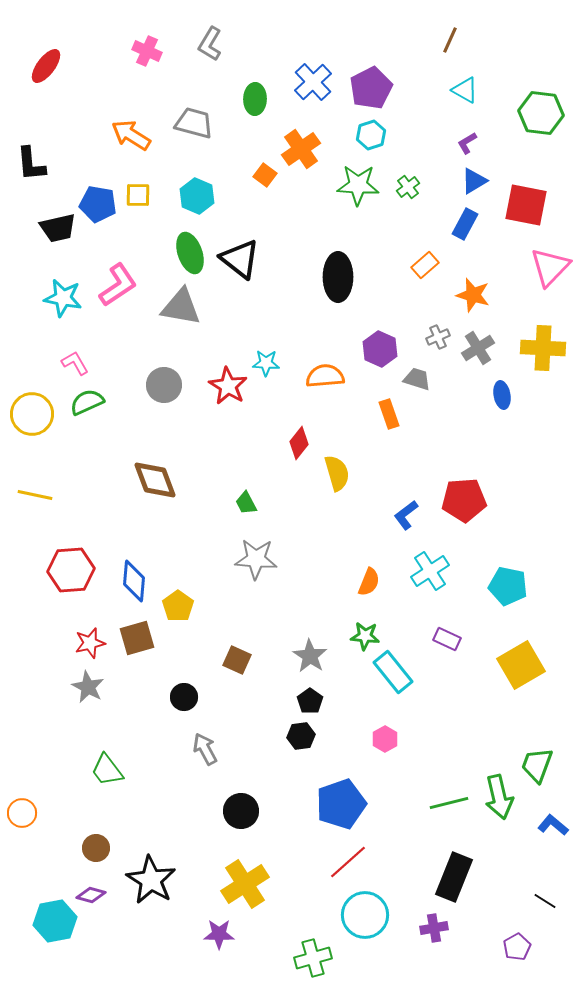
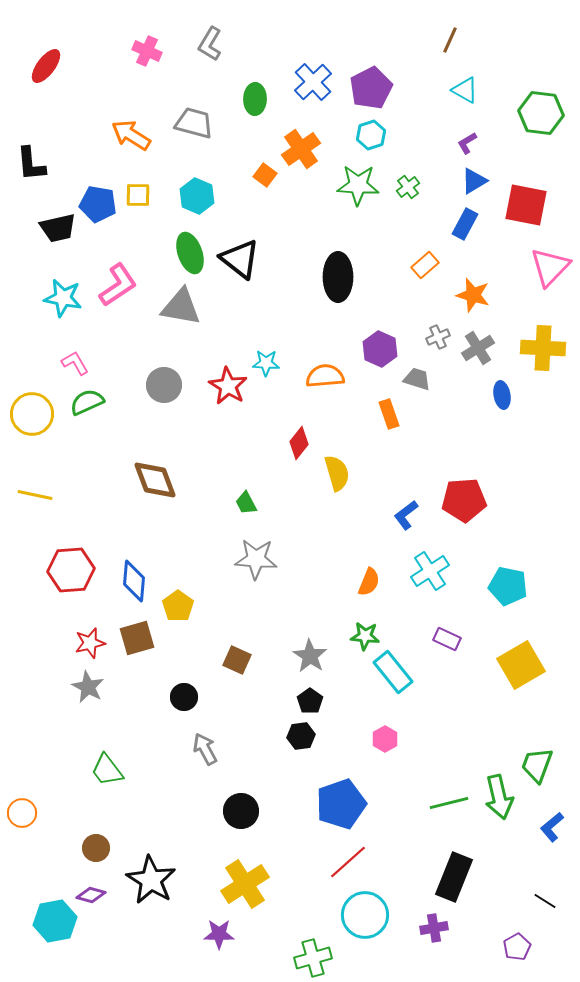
blue L-shape at (553, 825): moved 1 px left, 2 px down; rotated 80 degrees counterclockwise
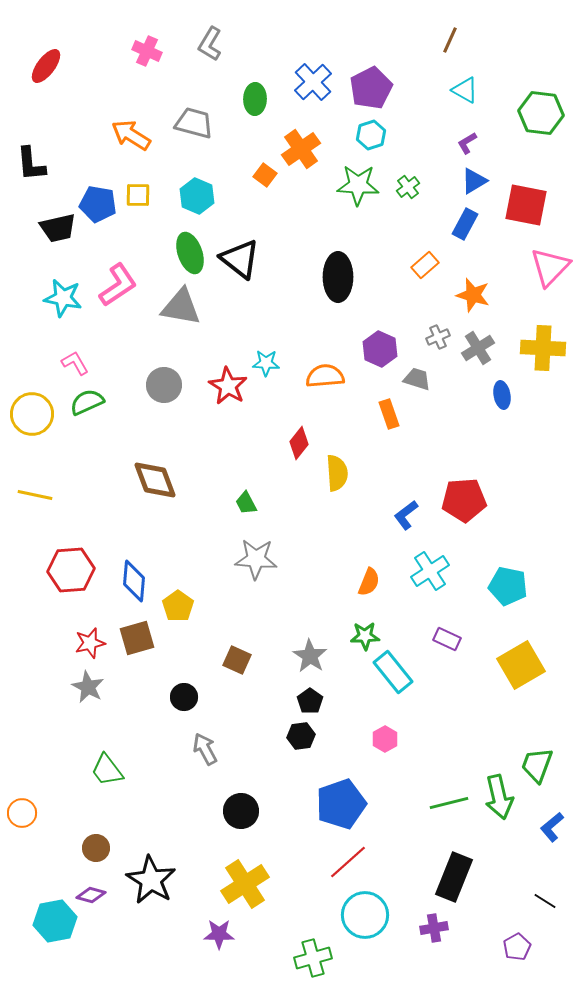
yellow semicircle at (337, 473): rotated 12 degrees clockwise
green star at (365, 636): rotated 8 degrees counterclockwise
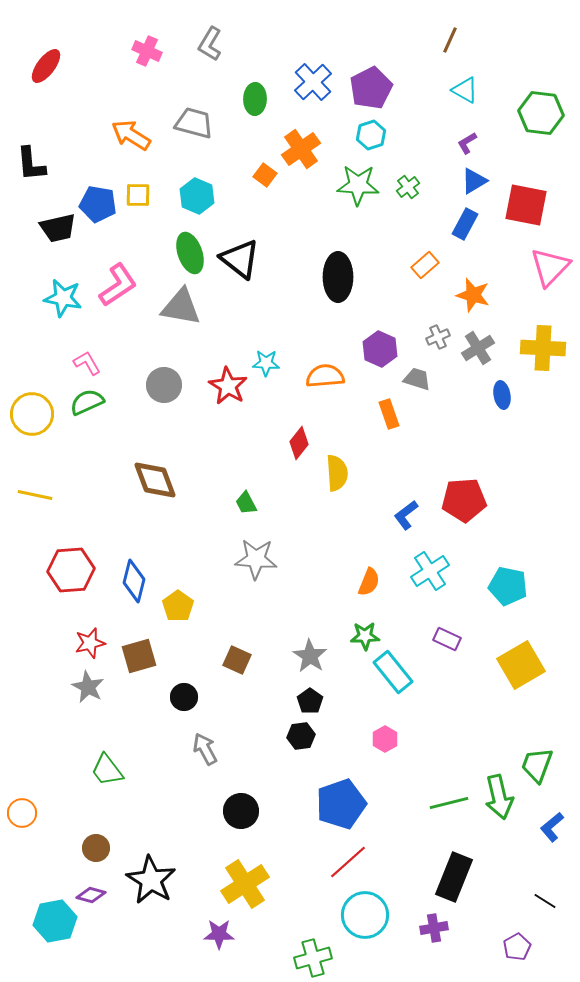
pink L-shape at (75, 363): moved 12 px right
blue diamond at (134, 581): rotated 9 degrees clockwise
brown square at (137, 638): moved 2 px right, 18 px down
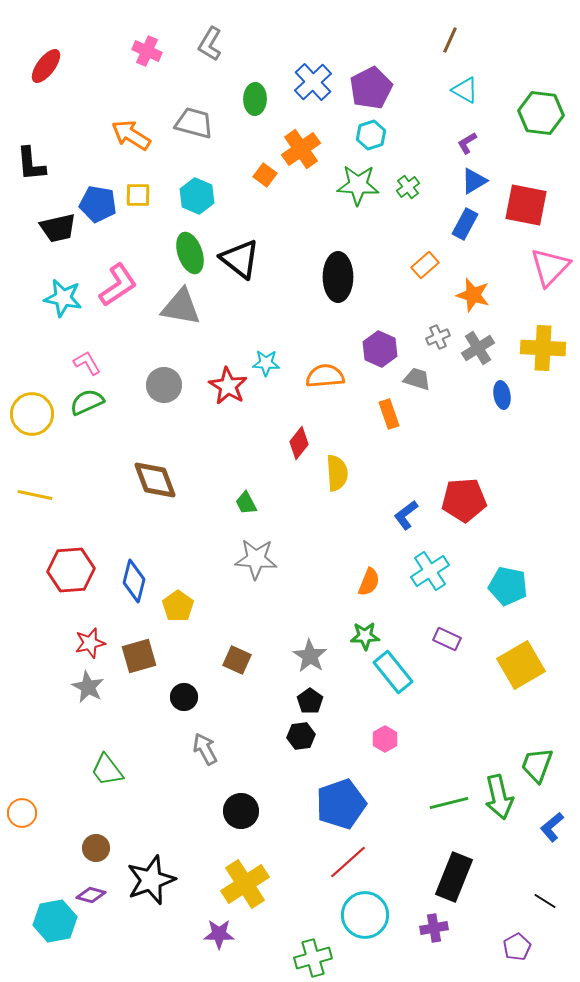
black star at (151, 880): rotated 21 degrees clockwise
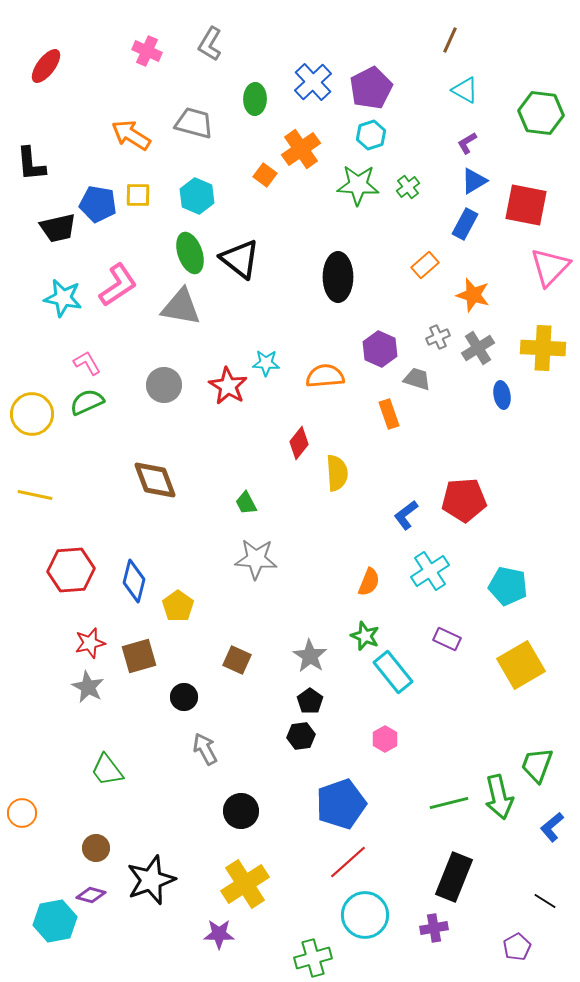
green star at (365, 636): rotated 24 degrees clockwise
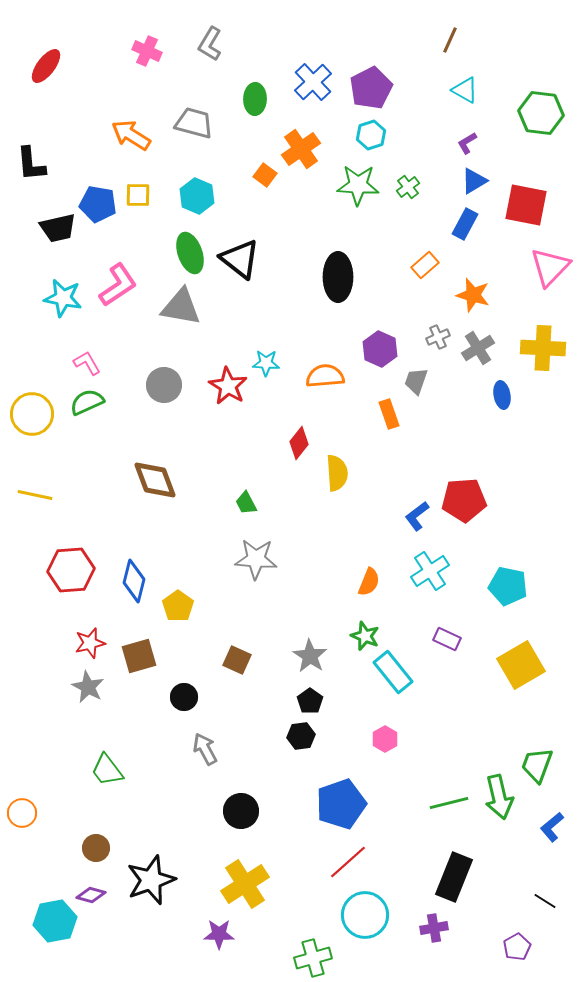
gray trapezoid at (417, 379): moved 1 px left, 2 px down; rotated 88 degrees counterclockwise
blue L-shape at (406, 515): moved 11 px right, 1 px down
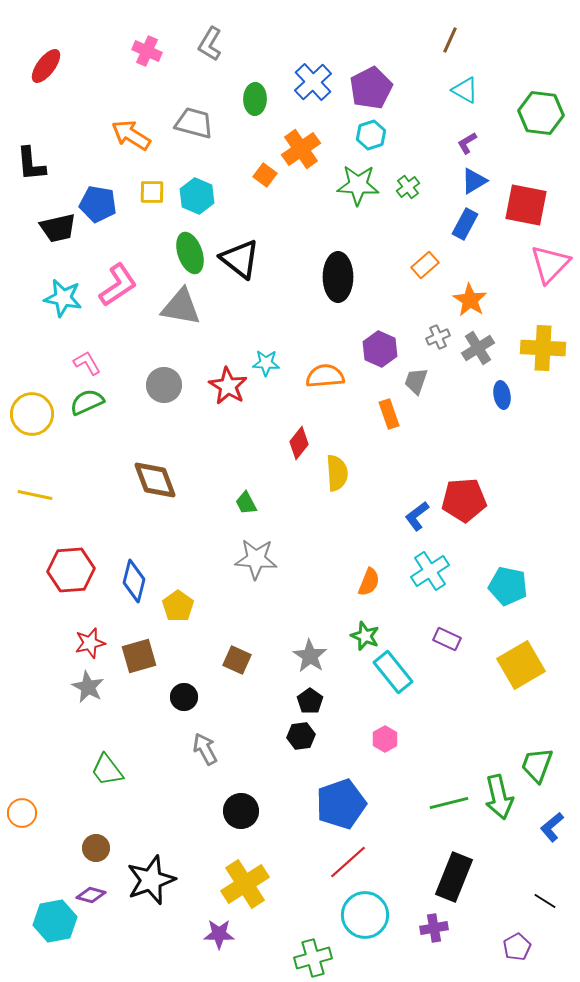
yellow square at (138, 195): moved 14 px right, 3 px up
pink triangle at (550, 267): moved 3 px up
orange star at (473, 295): moved 3 px left, 5 px down; rotated 16 degrees clockwise
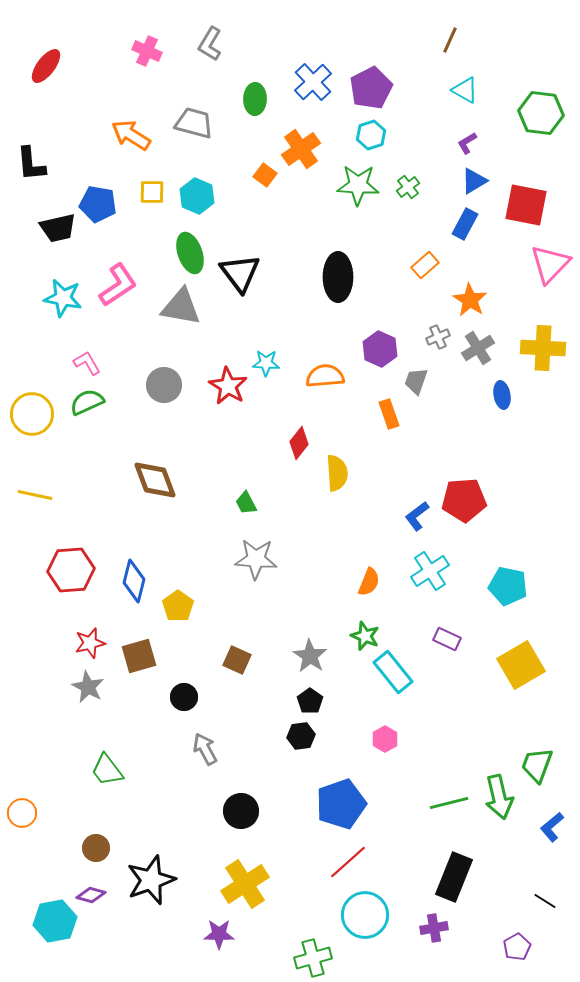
black triangle at (240, 259): moved 14 px down; rotated 15 degrees clockwise
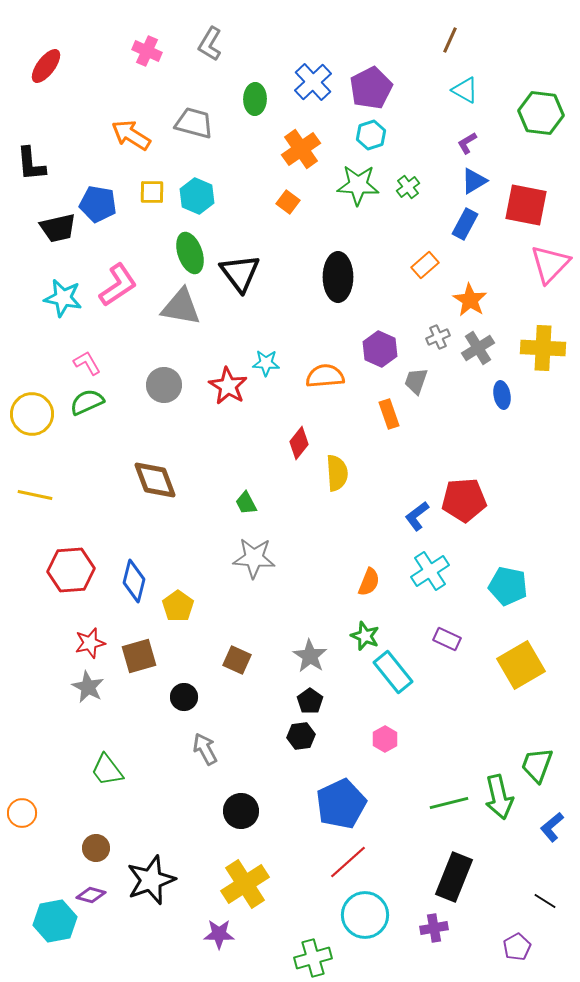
orange square at (265, 175): moved 23 px right, 27 px down
gray star at (256, 559): moved 2 px left, 1 px up
blue pentagon at (341, 804): rotated 6 degrees counterclockwise
